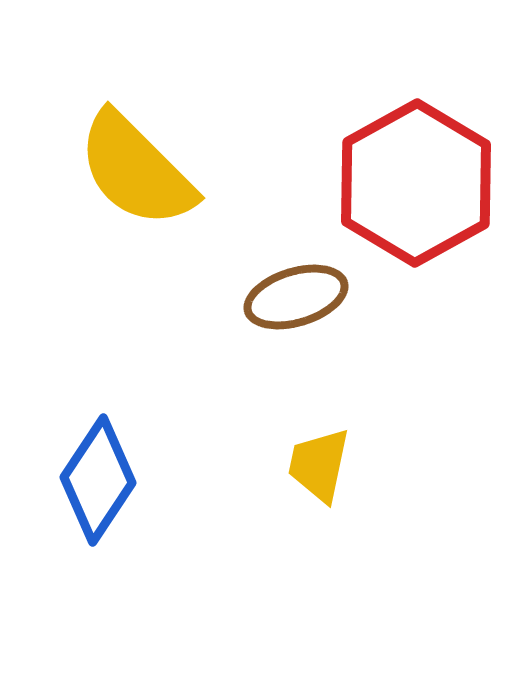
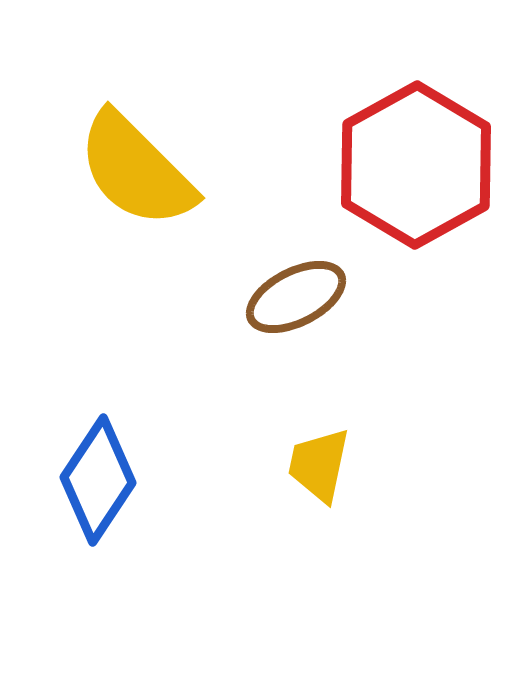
red hexagon: moved 18 px up
brown ellipse: rotated 10 degrees counterclockwise
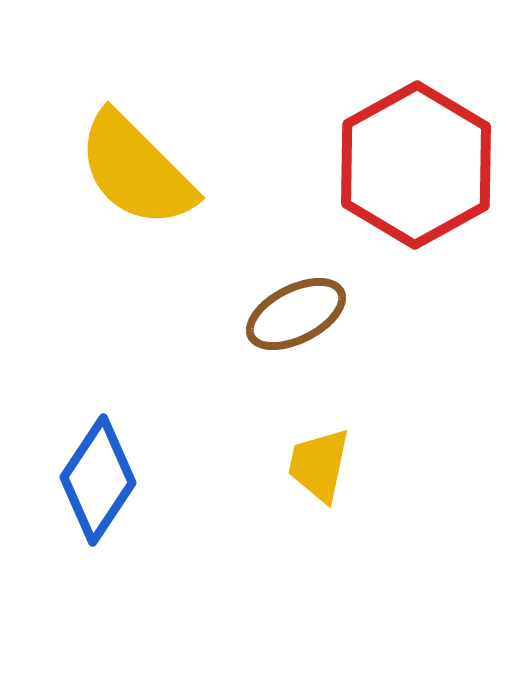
brown ellipse: moved 17 px down
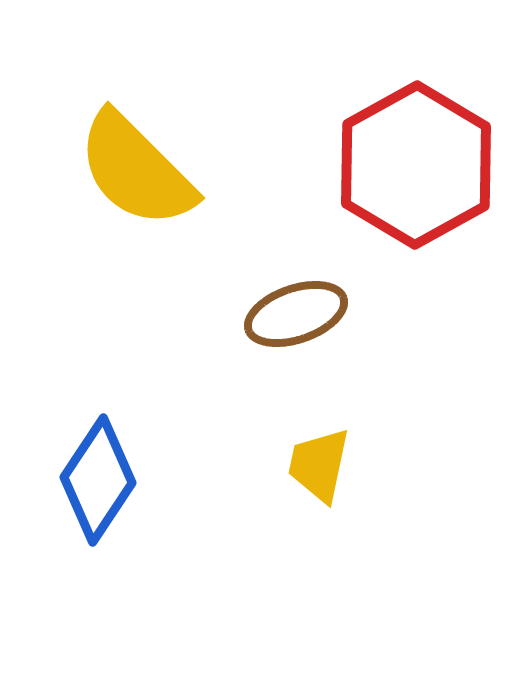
brown ellipse: rotated 8 degrees clockwise
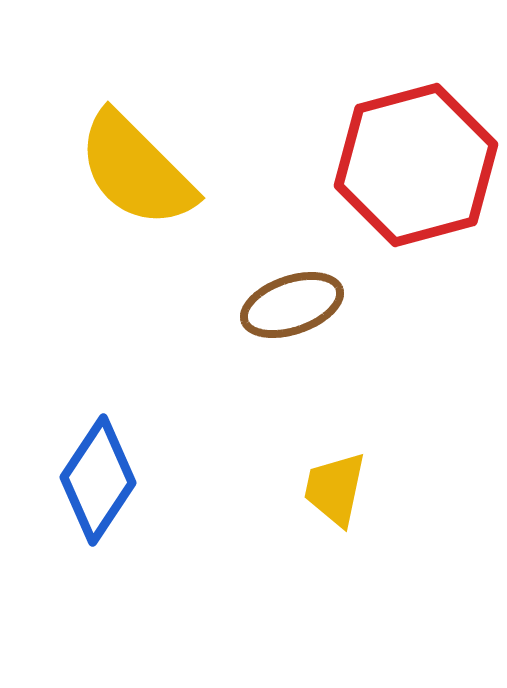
red hexagon: rotated 14 degrees clockwise
brown ellipse: moved 4 px left, 9 px up
yellow trapezoid: moved 16 px right, 24 px down
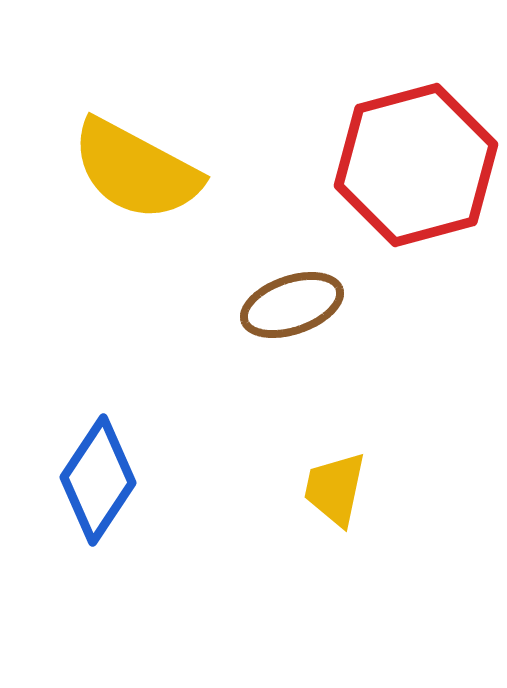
yellow semicircle: rotated 17 degrees counterclockwise
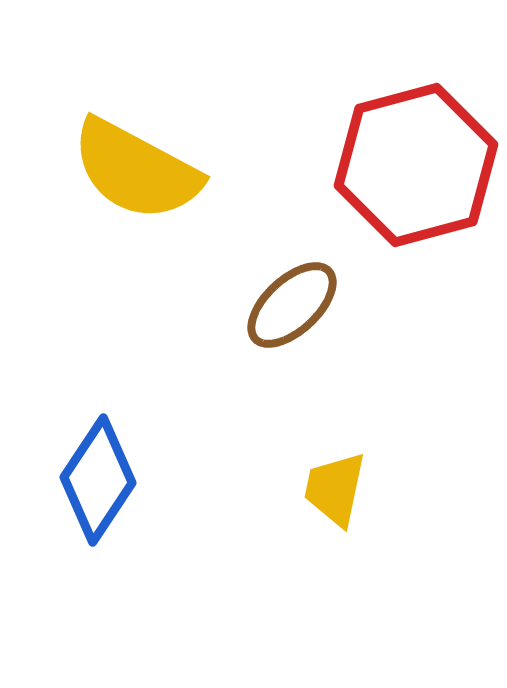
brown ellipse: rotated 24 degrees counterclockwise
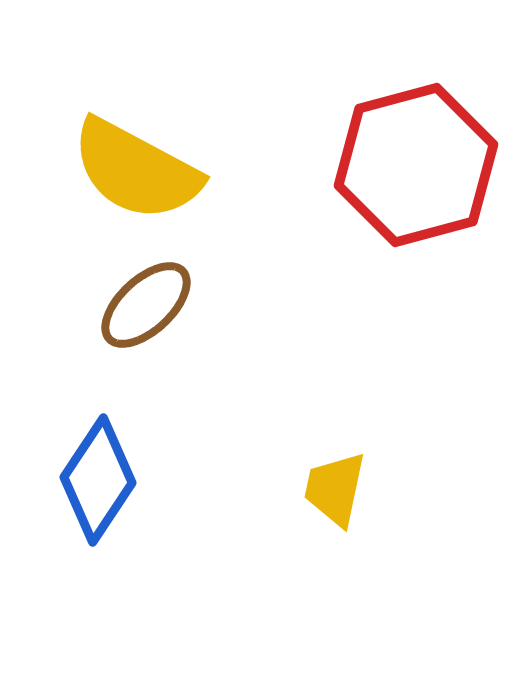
brown ellipse: moved 146 px left
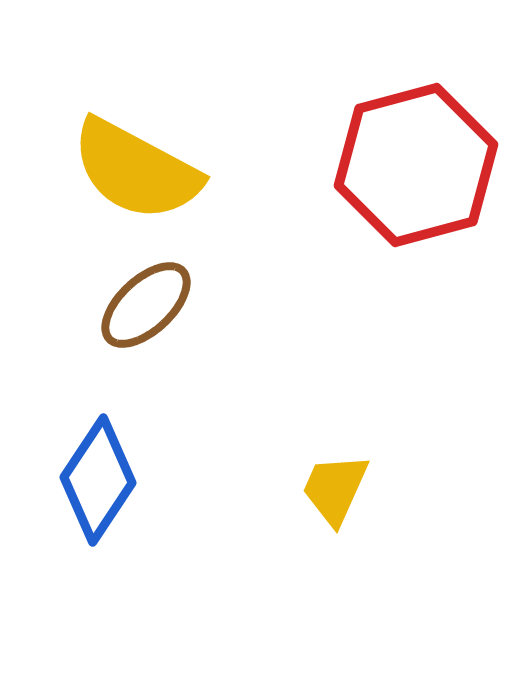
yellow trapezoid: rotated 12 degrees clockwise
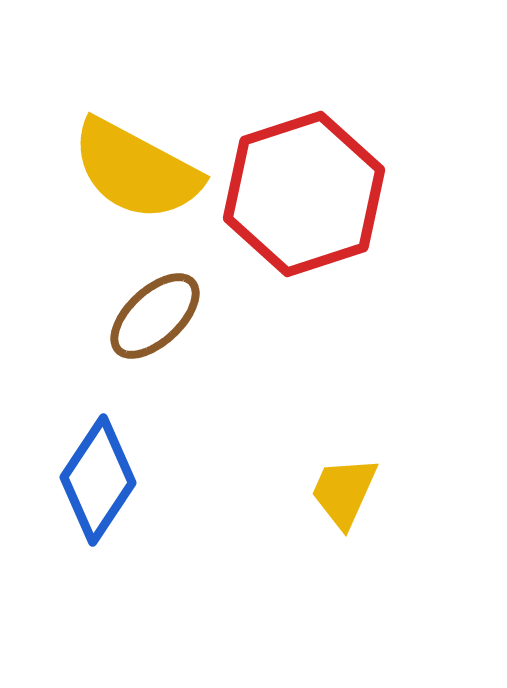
red hexagon: moved 112 px left, 29 px down; rotated 3 degrees counterclockwise
brown ellipse: moved 9 px right, 11 px down
yellow trapezoid: moved 9 px right, 3 px down
